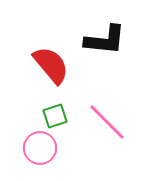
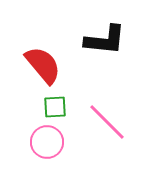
red semicircle: moved 8 px left
green square: moved 9 px up; rotated 15 degrees clockwise
pink circle: moved 7 px right, 6 px up
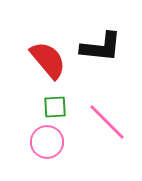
black L-shape: moved 4 px left, 7 px down
red semicircle: moved 5 px right, 5 px up
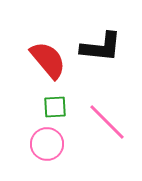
pink circle: moved 2 px down
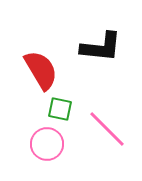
red semicircle: moved 7 px left, 10 px down; rotated 9 degrees clockwise
green square: moved 5 px right, 2 px down; rotated 15 degrees clockwise
pink line: moved 7 px down
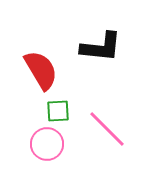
green square: moved 2 px left, 2 px down; rotated 15 degrees counterclockwise
